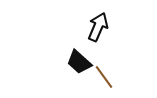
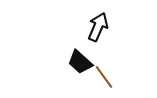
black trapezoid: moved 1 px right
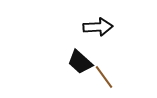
black arrow: rotated 64 degrees clockwise
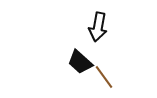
black arrow: rotated 104 degrees clockwise
